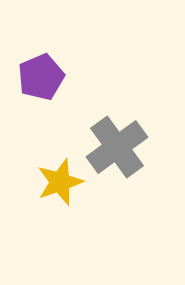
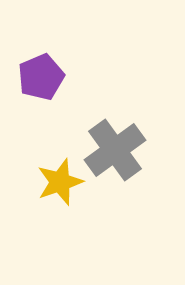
gray cross: moved 2 px left, 3 px down
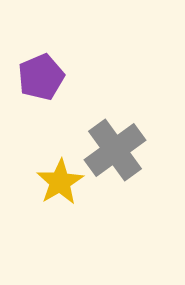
yellow star: rotated 12 degrees counterclockwise
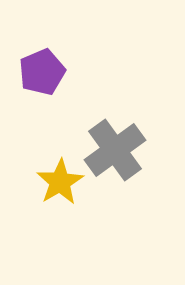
purple pentagon: moved 1 px right, 5 px up
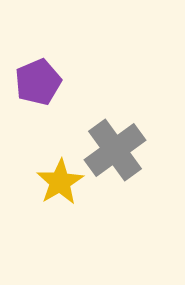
purple pentagon: moved 4 px left, 10 px down
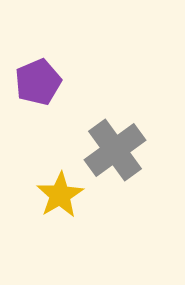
yellow star: moved 13 px down
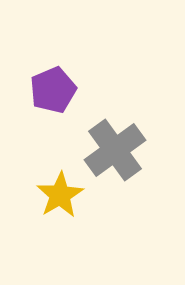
purple pentagon: moved 15 px right, 8 px down
